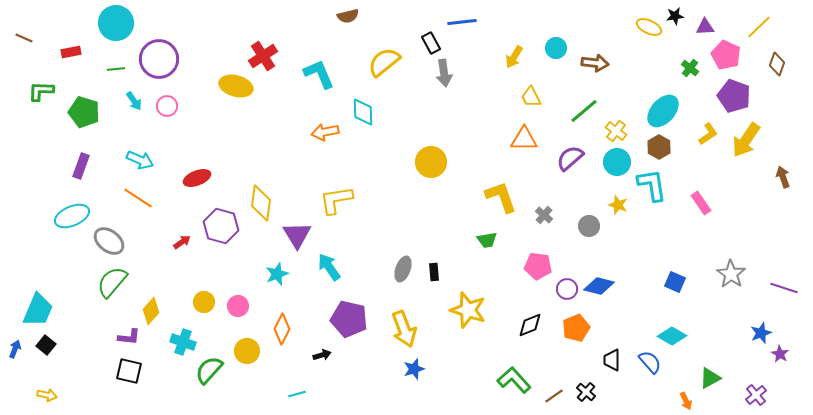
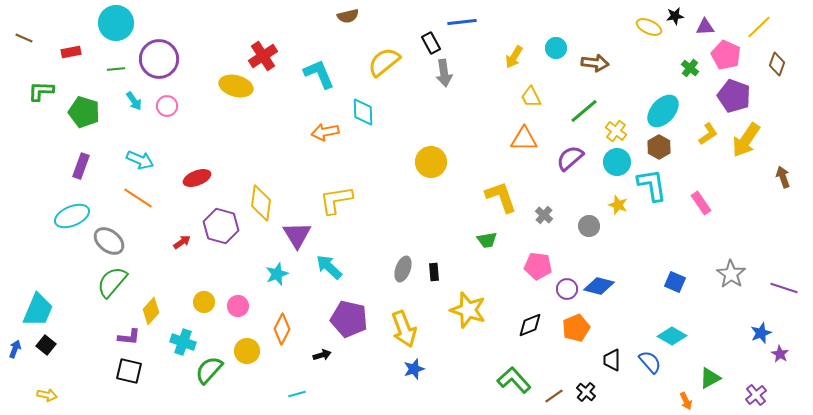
cyan arrow at (329, 267): rotated 12 degrees counterclockwise
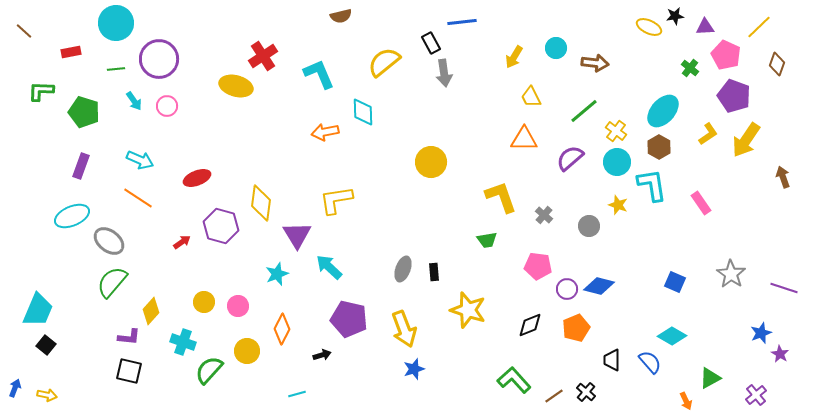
brown semicircle at (348, 16): moved 7 px left
brown line at (24, 38): moved 7 px up; rotated 18 degrees clockwise
blue arrow at (15, 349): moved 39 px down
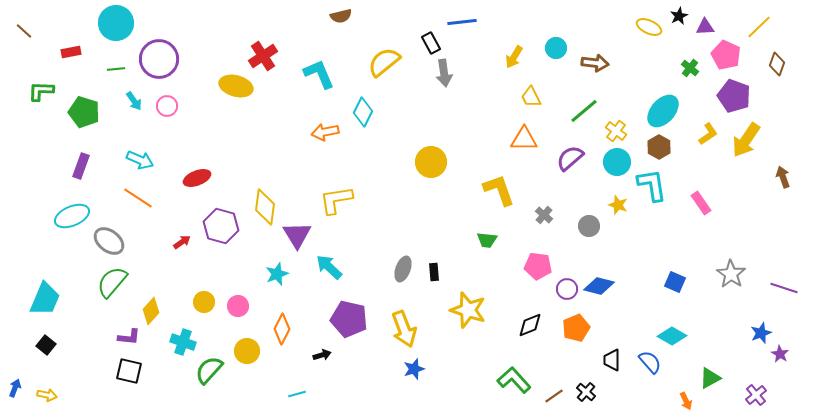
black star at (675, 16): moved 4 px right; rotated 18 degrees counterclockwise
cyan diamond at (363, 112): rotated 28 degrees clockwise
yellow L-shape at (501, 197): moved 2 px left, 7 px up
yellow diamond at (261, 203): moved 4 px right, 4 px down
green trapezoid at (487, 240): rotated 15 degrees clockwise
cyan trapezoid at (38, 310): moved 7 px right, 11 px up
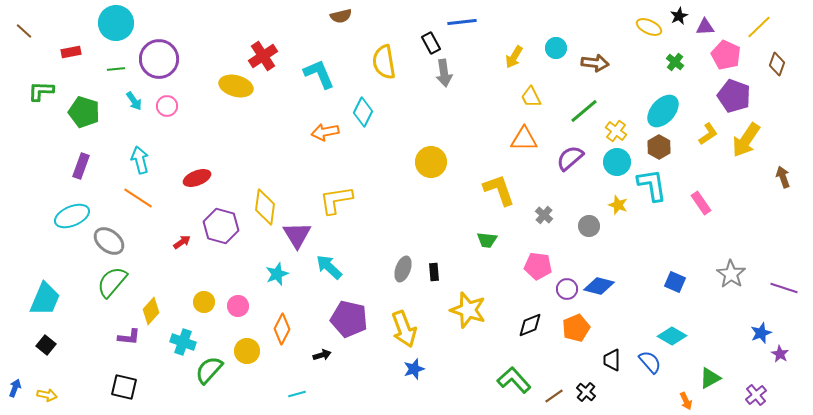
yellow semicircle at (384, 62): rotated 60 degrees counterclockwise
green cross at (690, 68): moved 15 px left, 6 px up
cyan arrow at (140, 160): rotated 128 degrees counterclockwise
black square at (129, 371): moved 5 px left, 16 px down
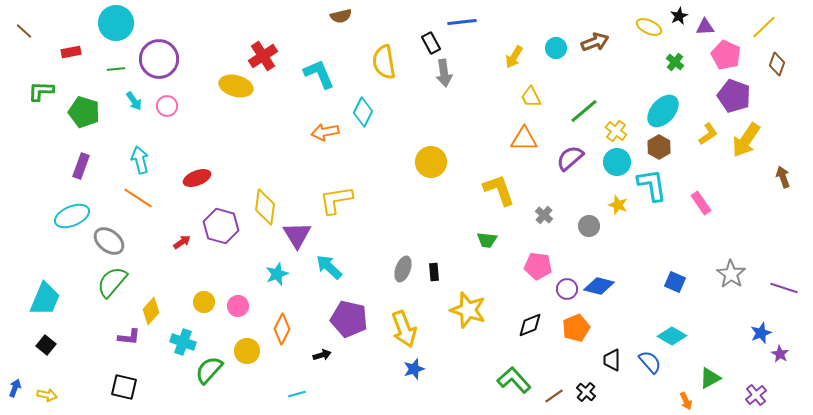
yellow line at (759, 27): moved 5 px right
brown arrow at (595, 63): moved 21 px up; rotated 28 degrees counterclockwise
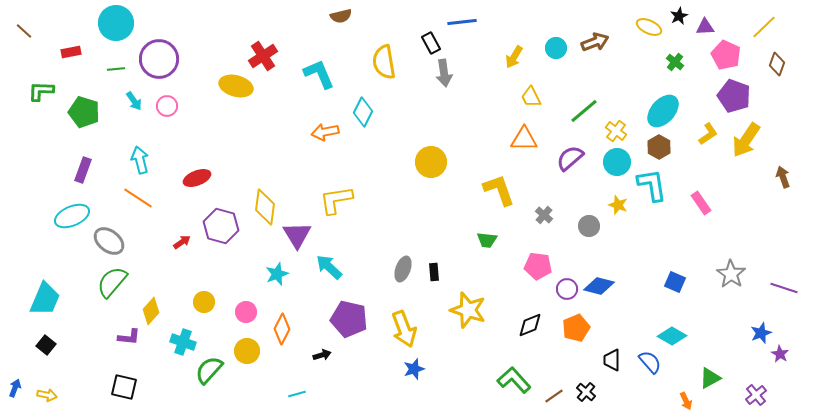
purple rectangle at (81, 166): moved 2 px right, 4 px down
pink circle at (238, 306): moved 8 px right, 6 px down
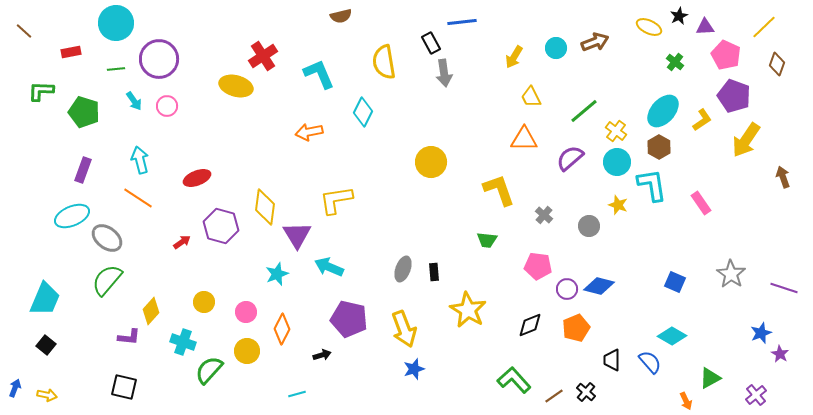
orange arrow at (325, 132): moved 16 px left
yellow L-shape at (708, 134): moved 6 px left, 14 px up
gray ellipse at (109, 241): moved 2 px left, 3 px up
cyan arrow at (329, 267): rotated 20 degrees counterclockwise
green semicircle at (112, 282): moved 5 px left, 2 px up
yellow star at (468, 310): rotated 12 degrees clockwise
